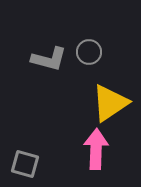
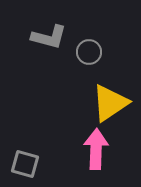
gray L-shape: moved 22 px up
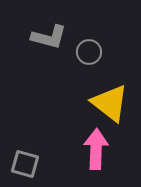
yellow triangle: rotated 48 degrees counterclockwise
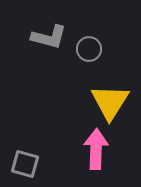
gray circle: moved 3 px up
yellow triangle: moved 1 px up; rotated 24 degrees clockwise
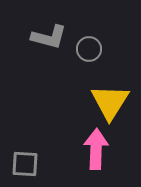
gray square: rotated 12 degrees counterclockwise
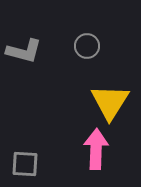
gray L-shape: moved 25 px left, 14 px down
gray circle: moved 2 px left, 3 px up
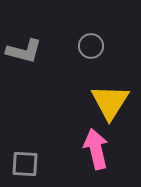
gray circle: moved 4 px right
pink arrow: rotated 15 degrees counterclockwise
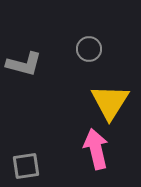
gray circle: moved 2 px left, 3 px down
gray L-shape: moved 13 px down
gray square: moved 1 px right, 2 px down; rotated 12 degrees counterclockwise
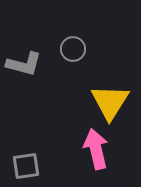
gray circle: moved 16 px left
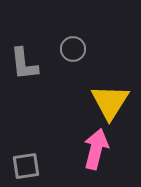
gray L-shape: rotated 69 degrees clockwise
pink arrow: rotated 27 degrees clockwise
